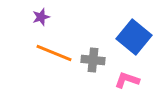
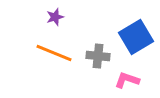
purple star: moved 14 px right
blue square: moved 2 px right; rotated 20 degrees clockwise
gray cross: moved 5 px right, 4 px up
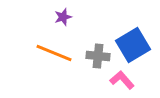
purple star: moved 8 px right
blue square: moved 3 px left, 8 px down
pink L-shape: moved 5 px left; rotated 30 degrees clockwise
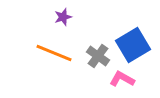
gray cross: rotated 30 degrees clockwise
pink L-shape: moved 1 px up; rotated 20 degrees counterclockwise
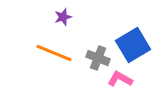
gray cross: moved 2 px down; rotated 15 degrees counterclockwise
pink L-shape: moved 2 px left
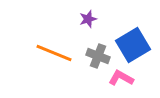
purple star: moved 25 px right, 2 px down
gray cross: moved 2 px up
pink L-shape: moved 1 px right, 1 px up
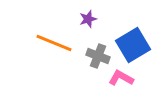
orange line: moved 10 px up
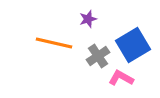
orange line: rotated 9 degrees counterclockwise
gray cross: rotated 35 degrees clockwise
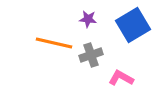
purple star: rotated 24 degrees clockwise
blue square: moved 20 px up
gray cross: moved 7 px left, 1 px up; rotated 15 degrees clockwise
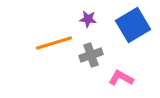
orange line: rotated 30 degrees counterclockwise
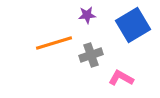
purple star: moved 1 px left, 4 px up; rotated 12 degrees counterclockwise
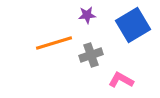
pink L-shape: moved 2 px down
